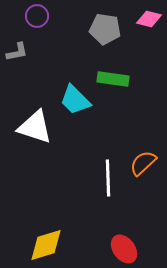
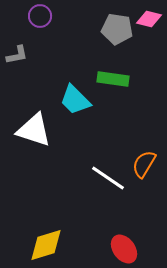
purple circle: moved 3 px right
gray pentagon: moved 12 px right
gray L-shape: moved 3 px down
white triangle: moved 1 px left, 3 px down
orange semicircle: moved 1 px right, 1 px down; rotated 16 degrees counterclockwise
white line: rotated 54 degrees counterclockwise
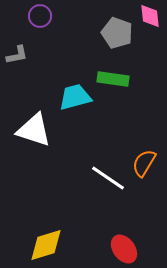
pink diamond: moved 1 px right, 3 px up; rotated 70 degrees clockwise
gray pentagon: moved 4 px down; rotated 12 degrees clockwise
cyan trapezoid: moved 3 px up; rotated 120 degrees clockwise
orange semicircle: moved 1 px up
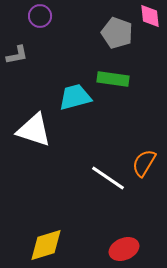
red ellipse: rotated 76 degrees counterclockwise
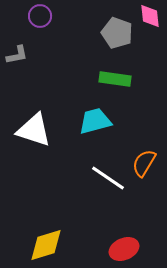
green rectangle: moved 2 px right
cyan trapezoid: moved 20 px right, 24 px down
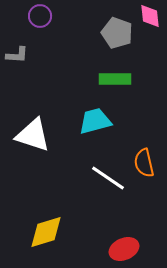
gray L-shape: rotated 15 degrees clockwise
green rectangle: rotated 8 degrees counterclockwise
white triangle: moved 1 px left, 5 px down
orange semicircle: rotated 44 degrees counterclockwise
yellow diamond: moved 13 px up
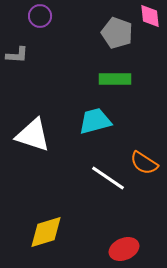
orange semicircle: rotated 44 degrees counterclockwise
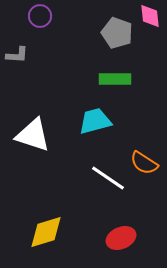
red ellipse: moved 3 px left, 11 px up
